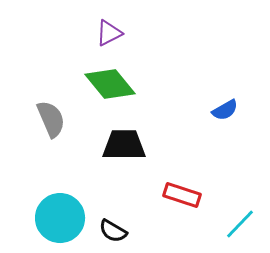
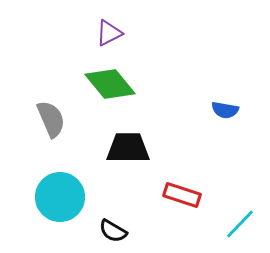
blue semicircle: rotated 40 degrees clockwise
black trapezoid: moved 4 px right, 3 px down
cyan circle: moved 21 px up
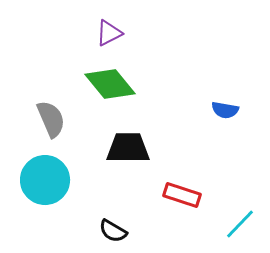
cyan circle: moved 15 px left, 17 px up
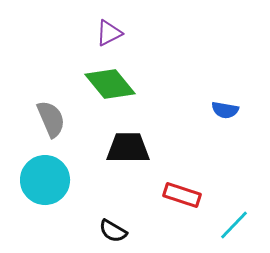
cyan line: moved 6 px left, 1 px down
